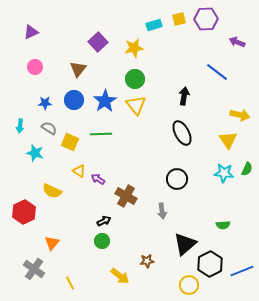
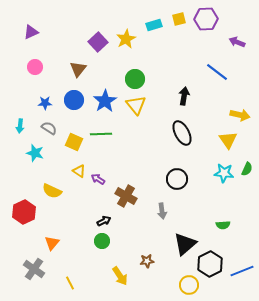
yellow star at (134, 48): moved 8 px left, 9 px up; rotated 18 degrees counterclockwise
yellow square at (70, 142): moved 4 px right
yellow arrow at (120, 276): rotated 18 degrees clockwise
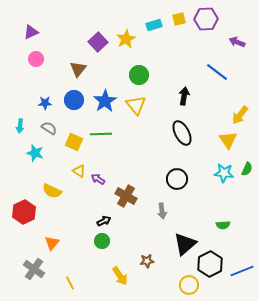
pink circle at (35, 67): moved 1 px right, 8 px up
green circle at (135, 79): moved 4 px right, 4 px up
yellow arrow at (240, 115): rotated 114 degrees clockwise
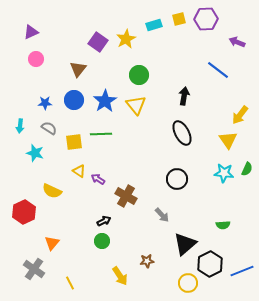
purple square at (98, 42): rotated 12 degrees counterclockwise
blue line at (217, 72): moved 1 px right, 2 px up
yellow square at (74, 142): rotated 30 degrees counterclockwise
gray arrow at (162, 211): moved 4 px down; rotated 35 degrees counterclockwise
yellow circle at (189, 285): moved 1 px left, 2 px up
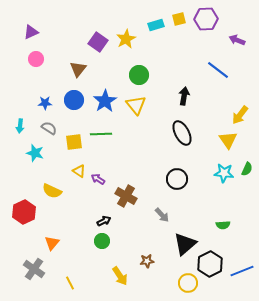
cyan rectangle at (154, 25): moved 2 px right
purple arrow at (237, 42): moved 2 px up
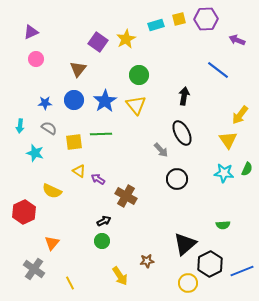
gray arrow at (162, 215): moved 1 px left, 65 px up
